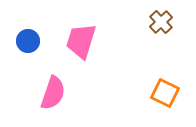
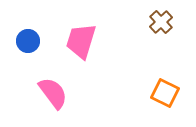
pink semicircle: rotated 56 degrees counterclockwise
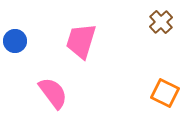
blue circle: moved 13 px left
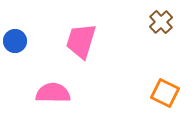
pink semicircle: rotated 52 degrees counterclockwise
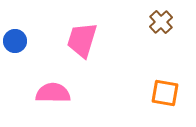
pink trapezoid: moved 1 px right, 1 px up
orange square: rotated 16 degrees counterclockwise
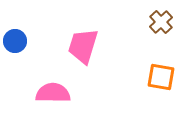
pink trapezoid: moved 1 px right, 6 px down
orange square: moved 4 px left, 16 px up
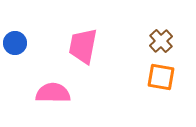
brown cross: moved 19 px down
blue circle: moved 2 px down
pink trapezoid: rotated 6 degrees counterclockwise
